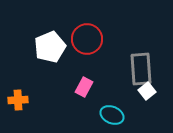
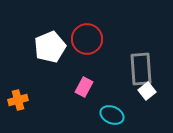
orange cross: rotated 12 degrees counterclockwise
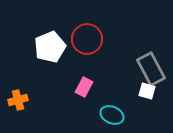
gray rectangle: moved 10 px right; rotated 24 degrees counterclockwise
white square: rotated 36 degrees counterclockwise
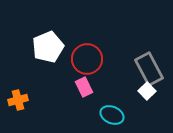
red circle: moved 20 px down
white pentagon: moved 2 px left
gray rectangle: moved 2 px left
pink rectangle: rotated 54 degrees counterclockwise
white square: rotated 30 degrees clockwise
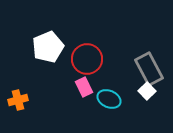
cyan ellipse: moved 3 px left, 16 px up
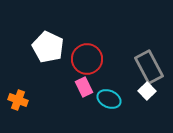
white pentagon: rotated 24 degrees counterclockwise
gray rectangle: moved 2 px up
orange cross: rotated 36 degrees clockwise
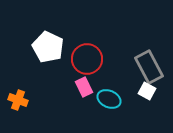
white square: rotated 18 degrees counterclockwise
